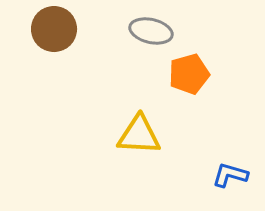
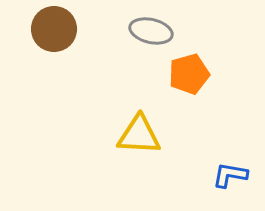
blue L-shape: rotated 6 degrees counterclockwise
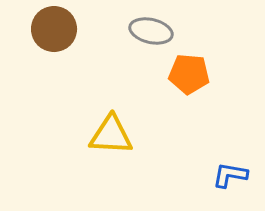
orange pentagon: rotated 21 degrees clockwise
yellow triangle: moved 28 px left
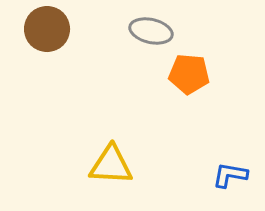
brown circle: moved 7 px left
yellow triangle: moved 30 px down
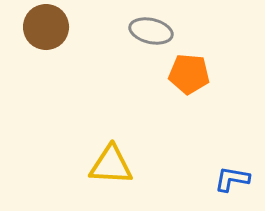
brown circle: moved 1 px left, 2 px up
blue L-shape: moved 2 px right, 4 px down
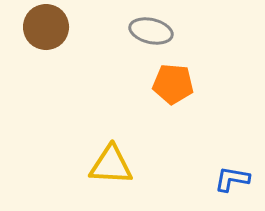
orange pentagon: moved 16 px left, 10 px down
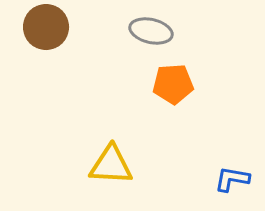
orange pentagon: rotated 9 degrees counterclockwise
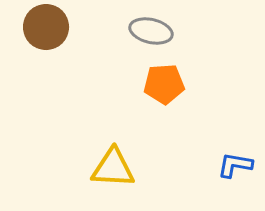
orange pentagon: moved 9 px left
yellow triangle: moved 2 px right, 3 px down
blue L-shape: moved 3 px right, 14 px up
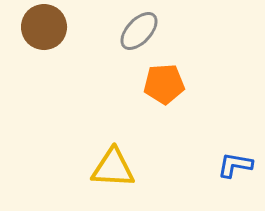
brown circle: moved 2 px left
gray ellipse: moved 12 px left; rotated 60 degrees counterclockwise
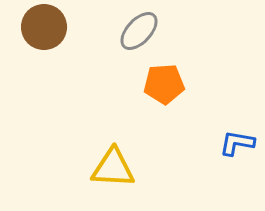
blue L-shape: moved 2 px right, 22 px up
